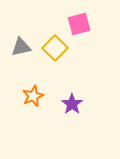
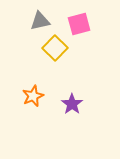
gray triangle: moved 19 px right, 26 px up
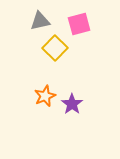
orange star: moved 12 px right
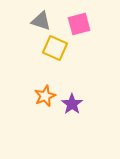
gray triangle: moved 1 px right; rotated 30 degrees clockwise
yellow square: rotated 20 degrees counterclockwise
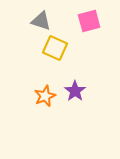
pink square: moved 10 px right, 3 px up
purple star: moved 3 px right, 13 px up
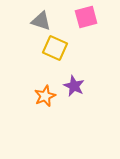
pink square: moved 3 px left, 4 px up
purple star: moved 1 px left, 5 px up; rotated 10 degrees counterclockwise
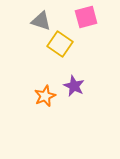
yellow square: moved 5 px right, 4 px up; rotated 10 degrees clockwise
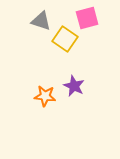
pink square: moved 1 px right, 1 px down
yellow square: moved 5 px right, 5 px up
orange star: rotated 30 degrees clockwise
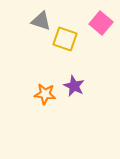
pink square: moved 14 px right, 5 px down; rotated 35 degrees counterclockwise
yellow square: rotated 15 degrees counterclockwise
orange star: moved 2 px up
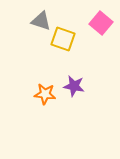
yellow square: moved 2 px left
purple star: rotated 15 degrees counterclockwise
